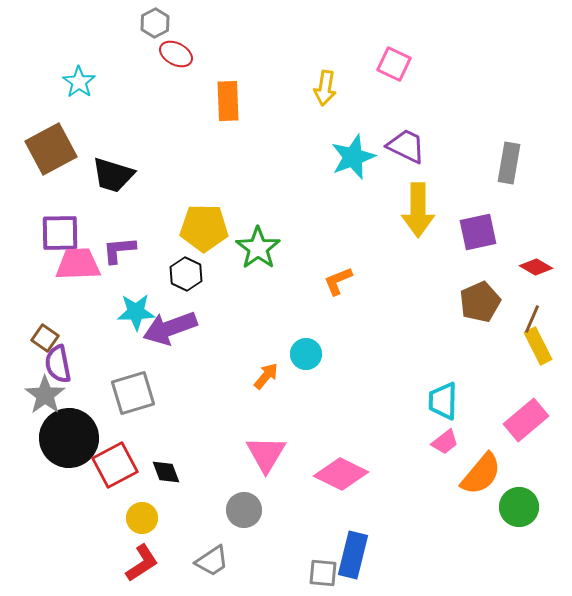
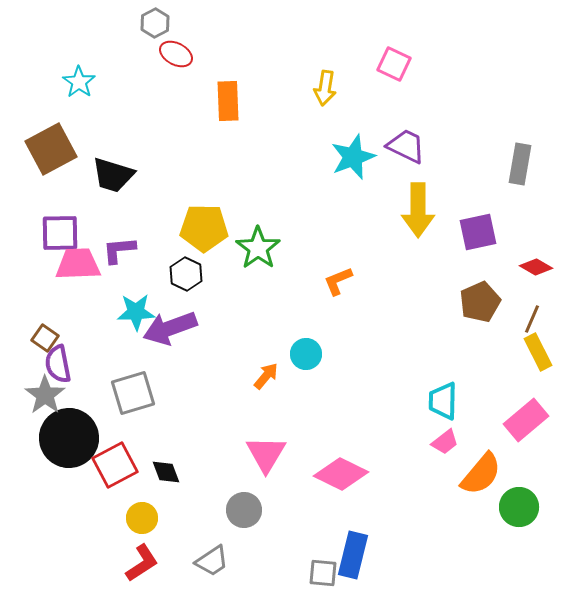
gray rectangle at (509, 163): moved 11 px right, 1 px down
yellow rectangle at (538, 346): moved 6 px down
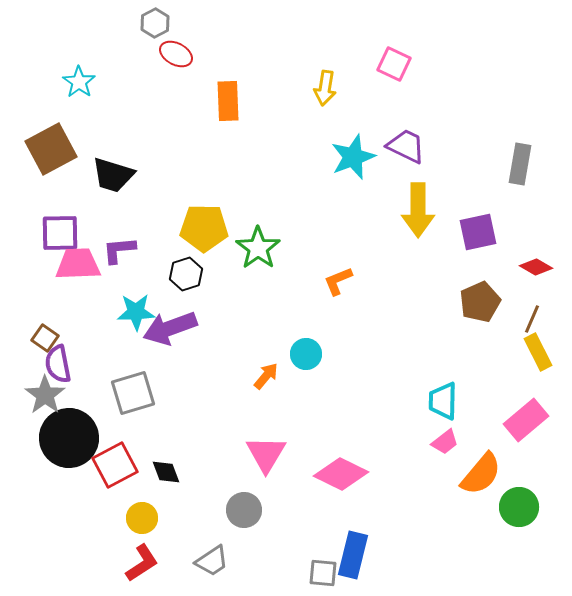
black hexagon at (186, 274): rotated 16 degrees clockwise
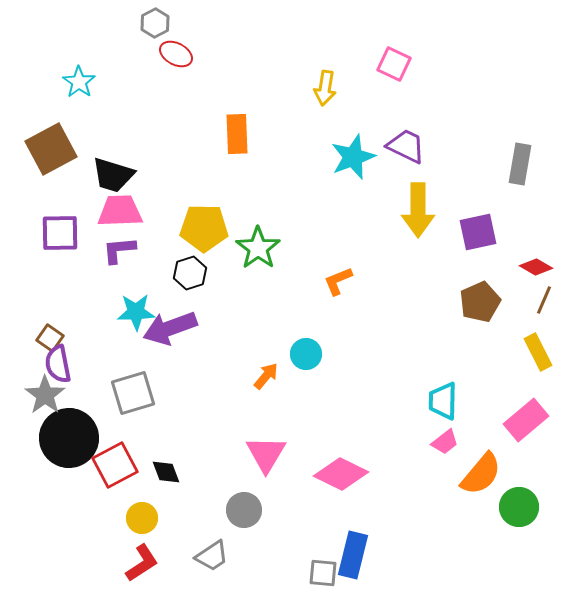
orange rectangle at (228, 101): moved 9 px right, 33 px down
pink trapezoid at (78, 264): moved 42 px right, 53 px up
black hexagon at (186, 274): moved 4 px right, 1 px up
brown line at (532, 319): moved 12 px right, 19 px up
brown square at (45, 338): moved 5 px right
gray trapezoid at (212, 561): moved 5 px up
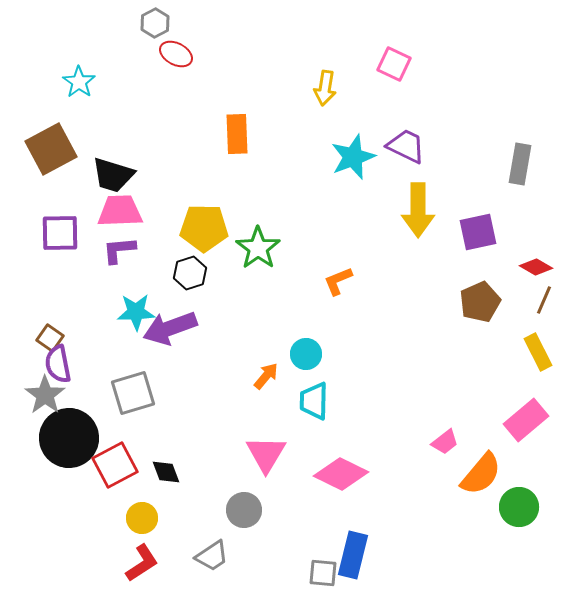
cyan trapezoid at (443, 401): moved 129 px left
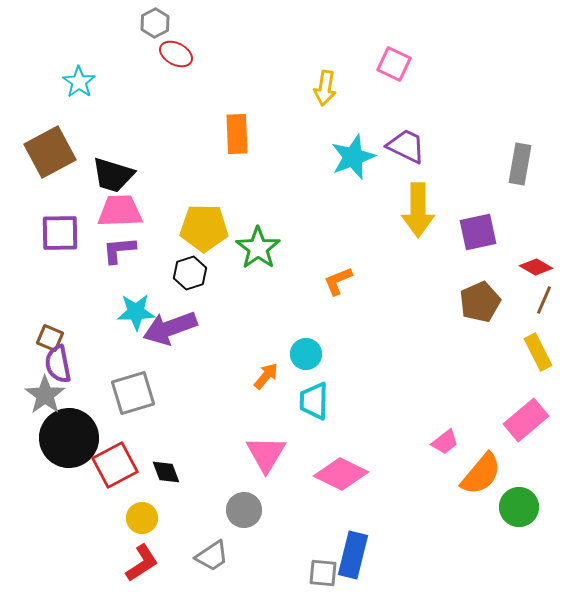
brown square at (51, 149): moved 1 px left, 3 px down
brown square at (50, 338): rotated 12 degrees counterclockwise
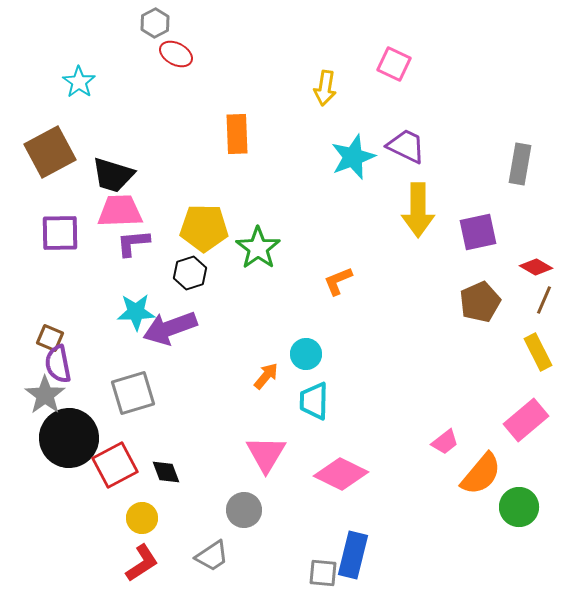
purple L-shape at (119, 250): moved 14 px right, 7 px up
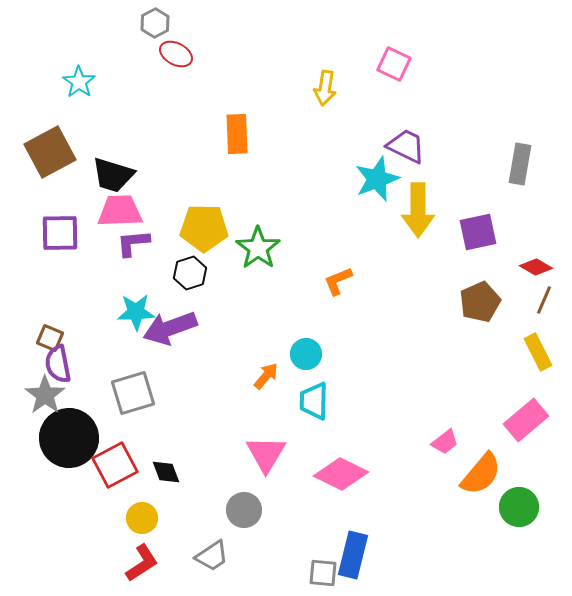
cyan star at (353, 157): moved 24 px right, 22 px down
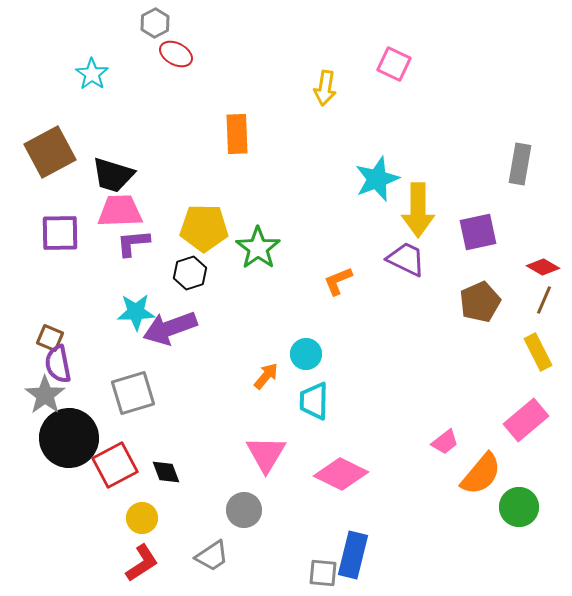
cyan star at (79, 82): moved 13 px right, 8 px up
purple trapezoid at (406, 146): moved 113 px down
red diamond at (536, 267): moved 7 px right
